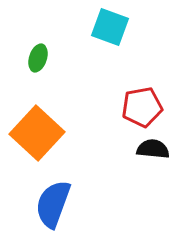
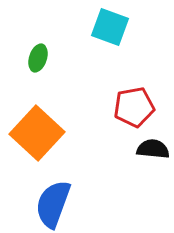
red pentagon: moved 8 px left
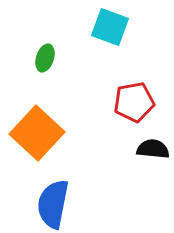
green ellipse: moved 7 px right
red pentagon: moved 5 px up
blue semicircle: rotated 9 degrees counterclockwise
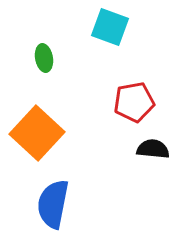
green ellipse: moved 1 px left; rotated 28 degrees counterclockwise
